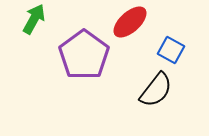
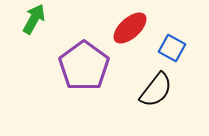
red ellipse: moved 6 px down
blue square: moved 1 px right, 2 px up
purple pentagon: moved 11 px down
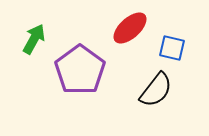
green arrow: moved 20 px down
blue square: rotated 16 degrees counterclockwise
purple pentagon: moved 4 px left, 4 px down
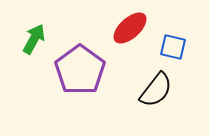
blue square: moved 1 px right, 1 px up
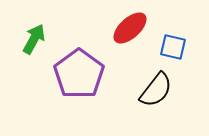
purple pentagon: moved 1 px left, 4 px down
